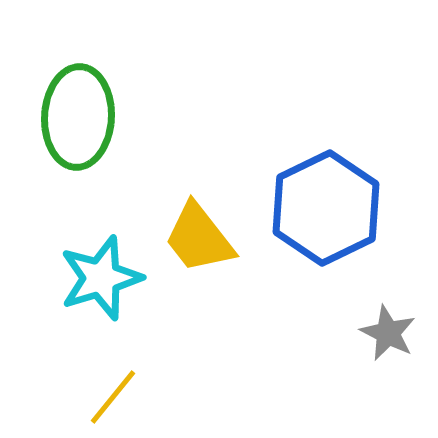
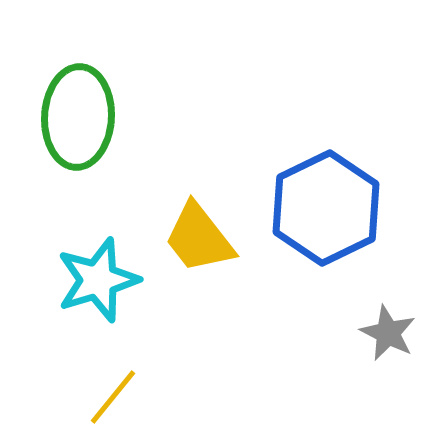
cyan star: moved 3 px left, 2 px down
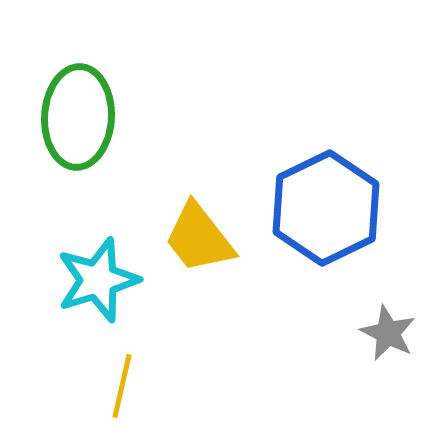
yellow line: moved 9 px right, 11 px up; rotated 26 degrees counterclockwise
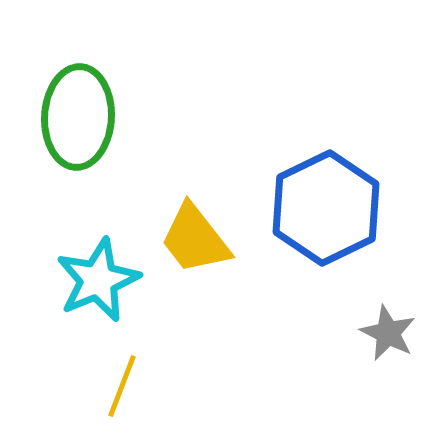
yellow trapezoid: moved 4 px left, 1 px down
cyan star: rotated 6 degrees counterclockwise
yellow line: rotated 8 degrees clockwise
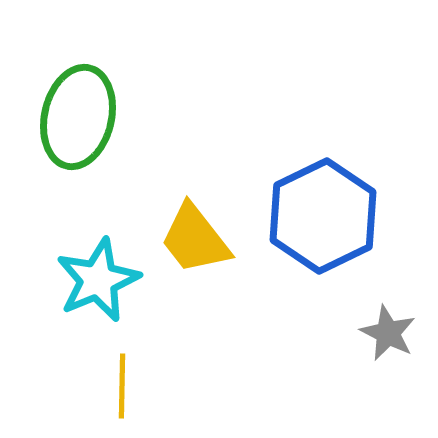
green ellipse: rotated 10 degrees clockwise
blue hexagon: moved 3 px left, 8 px down
yellow line: rotated 20 degrees counterclockwise
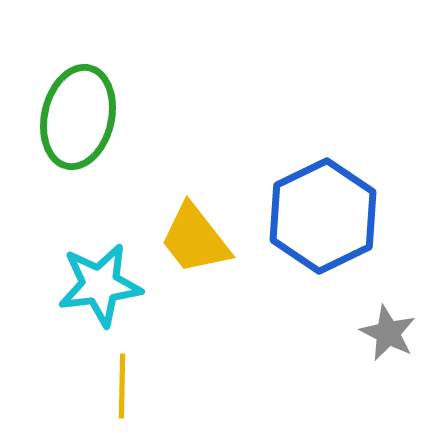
cyan star: moved 2 px right, 5 px down; rotated 16 degrees clockwise
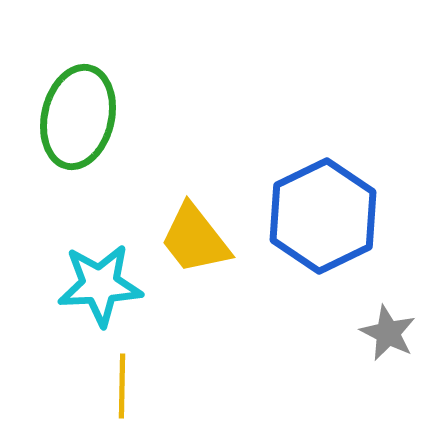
cyan star: rotated 4 degrees clockwise
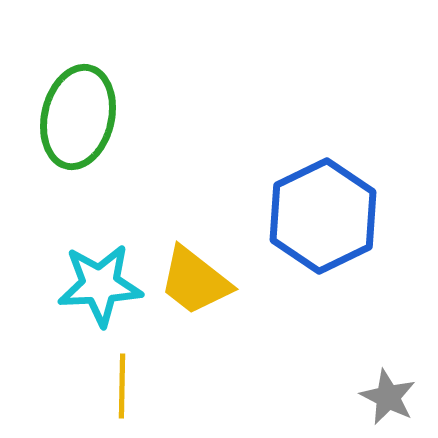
yellow trapezoid: moved 42 px down; rotated 14 degrees counterclockwise
gray star: moved 64 px down
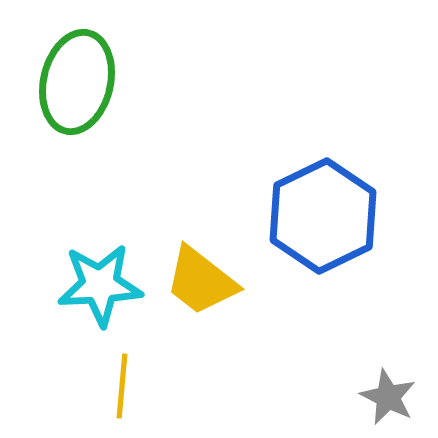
green ellipse: moved 1 px left, 35 px up
yellow trapezoid: moved 6 px right
yellow line: rotated 4 degrees clockwise
